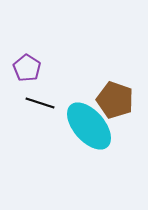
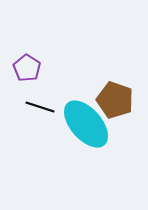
black line: moved 4 px down
cyan ellipse: moved 3 px left, 2 px up
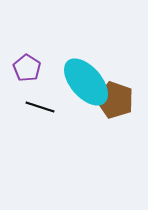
cyan ellipse: moved 42 px up
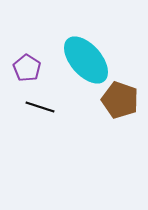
cyan ellipse: moved 22 px up
brown pentagon: moved 5 px right
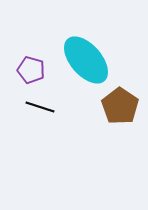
purple pentagon: moved 4 px right, 2 px down; rotated 16 degrees counterclockwise
brown pentagon: moved 6 px down; rotated 15 degrees clockwise
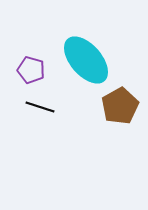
brown pentagon: rotated 9 degrees clockwise
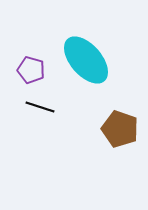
brown pentagon: moved 23 px down; rotated 24 degrees counterclockwise
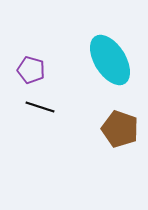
cyan ellipse: moved 24 px right; rotated 9 degrees clockwise
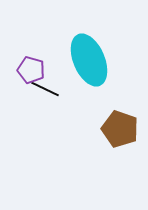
cyan ellipse: moved 21 px left; rotated 9 degrees clockwise
black line: moved 5 px right, 18 px up; rotated 8 degrees clockwise
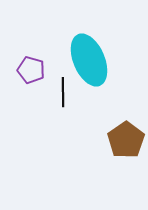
black line: moved 18 px right, 3 px down; rotated 64 degrees clockwise
brown pentagon: moved 6 px right, 11 px down; rotated 18 degrees clockwise
